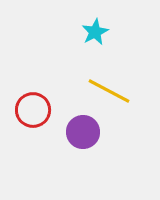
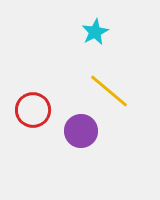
yellow line: rotated 12 degrees clockwise
purple circle: moved 2 px left, 1 px up
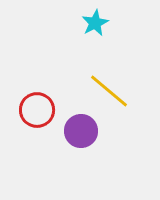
cyan star: moved 9 px up
red circle: moved 4 px right
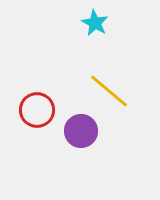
cyan star: rotated 16 degrees counterclockwise
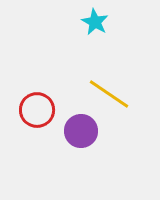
cyan star: moved 1 px up
yellow line: moved 3 px down; rotated 6 degrees counterclockwise
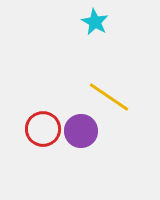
yellow line: moved 3 px down
red circle: moved 6 px right, 19 px down
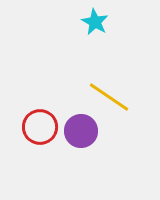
red circle: moved 3 px left, 2 px up
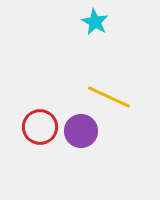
yellow line: rotated 9 degrees counterclockwise
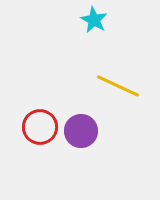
cyan star: moved 1 px left, 2 px up
yellow line: moved 9 px right, 11 px up
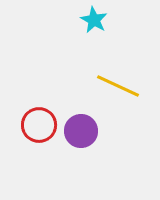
red circle: moved 1 px left, 2 px up
